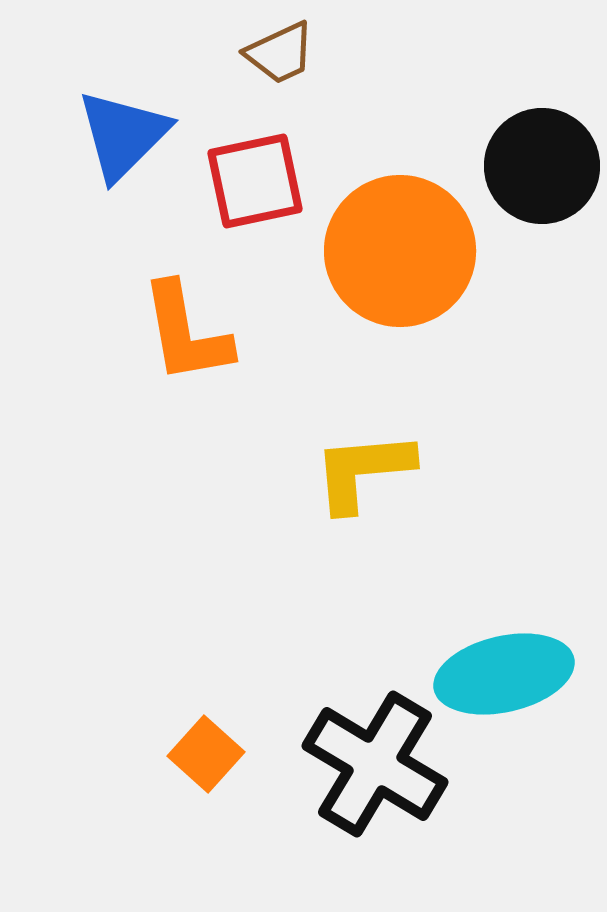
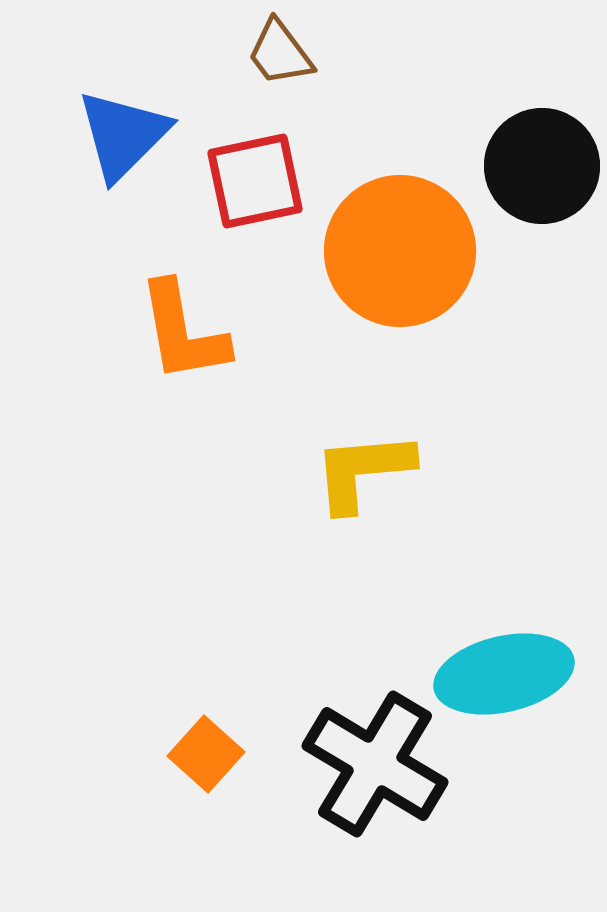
brown trapezoid: rotated 78 degrees clockwise
orange L-shape: moved 3 px left, 1 px up
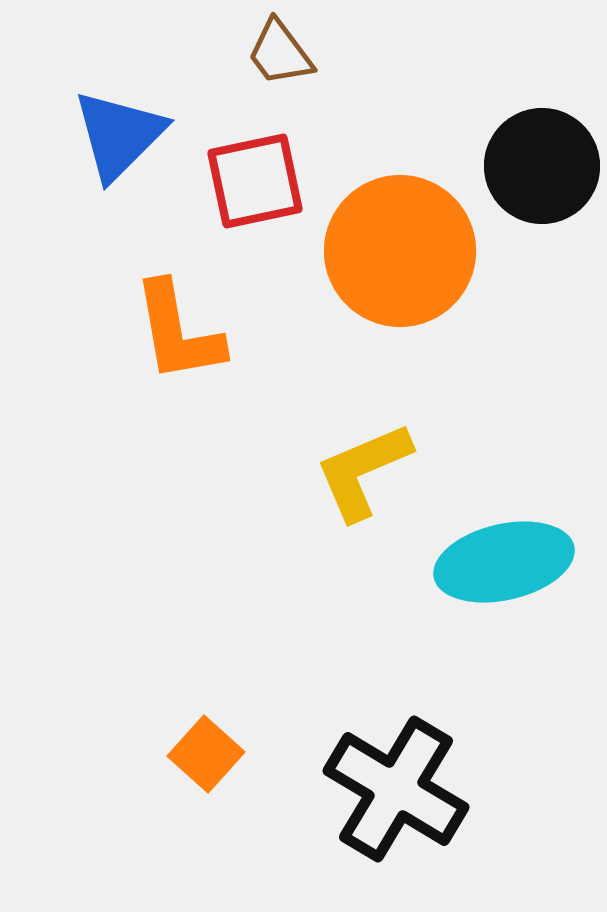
blue triangle: moved 4 px left
orange L-shape: moved 5 px left
yellow L-shape: rotated 18 degrees counterclockwise
cyan ellipse: moved 112 px up
black cross: moved 21 px right, 25 px down
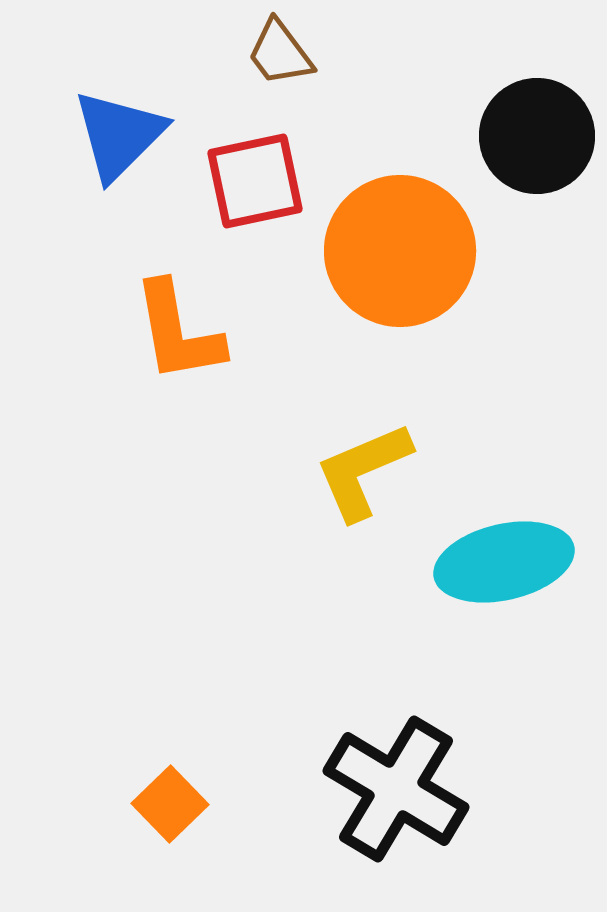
black circle: moved 5 px left, 30 px up
orange square: moved 36 px left, 50 px down; rotated 4 degrees clockwise
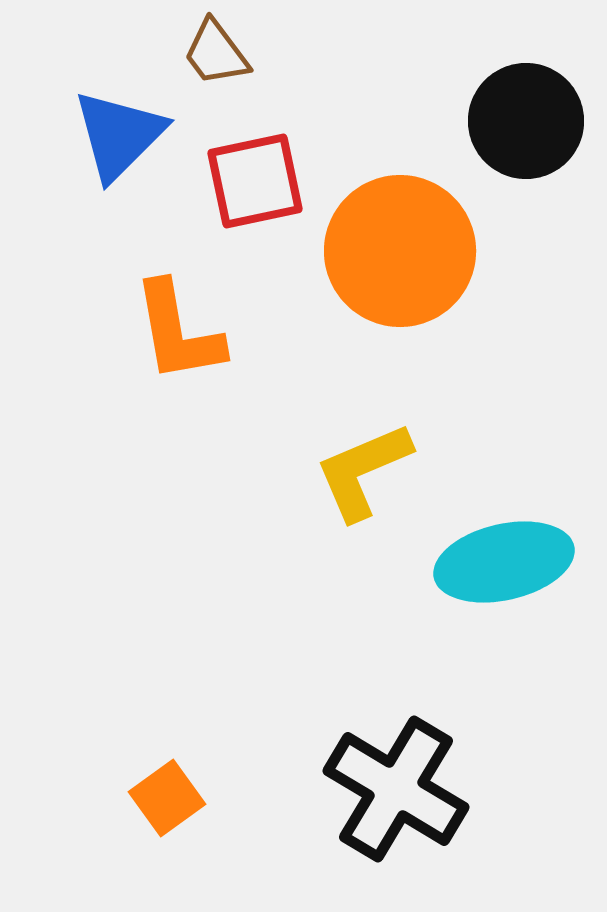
brown trapezoid: moved 64 px left
black circle: moved 11 px left, 15 px up
orange square: moved 3 px left, 6 px up; rotated 8 degrees clockwise
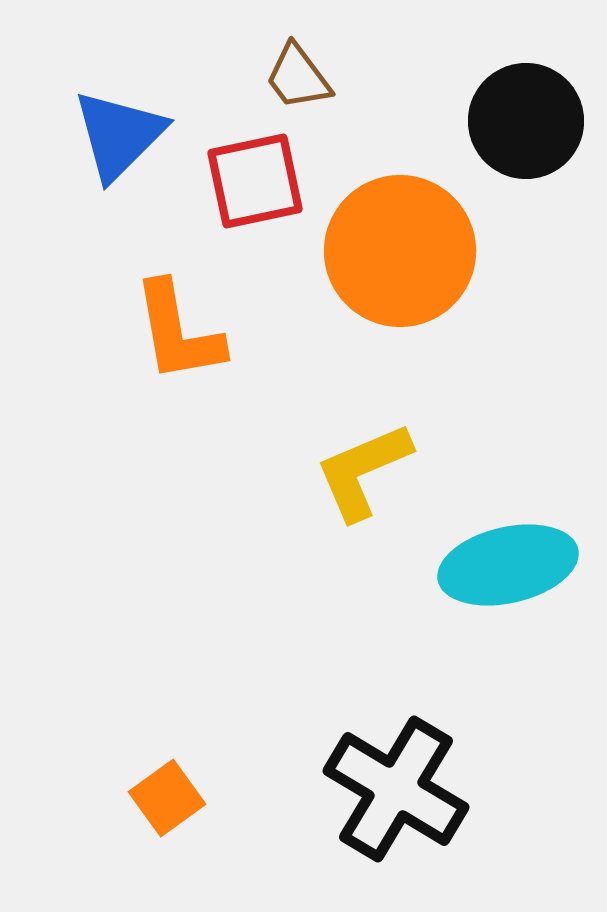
brown trapezoid: moved 82 px right, 24 px down
cyan ellipse: moved 4 px right, 3 px down
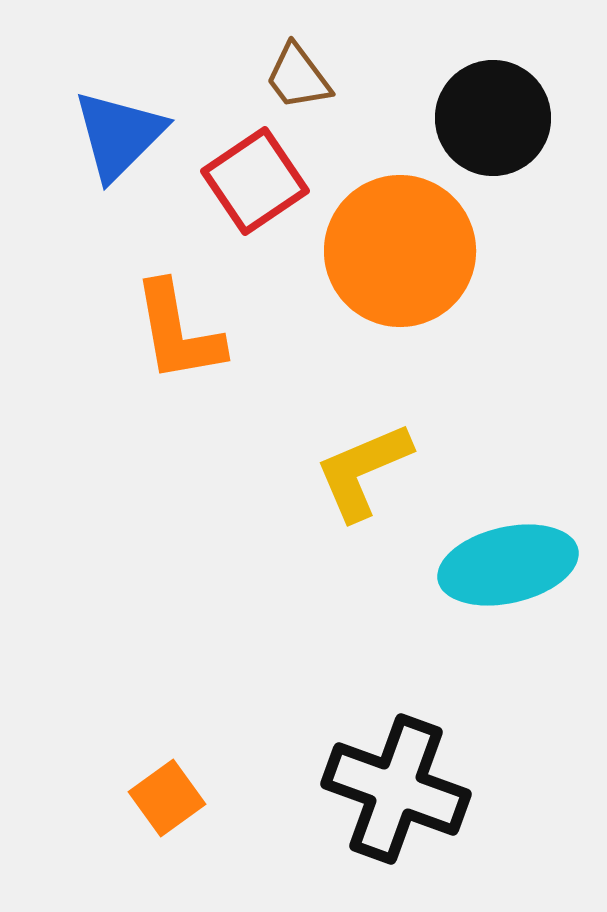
black circle: moved 33 px left, 3 px up
red square: rotated 22 degrees counterclockwise
black cross: rotated 11 degrees counterclockwise
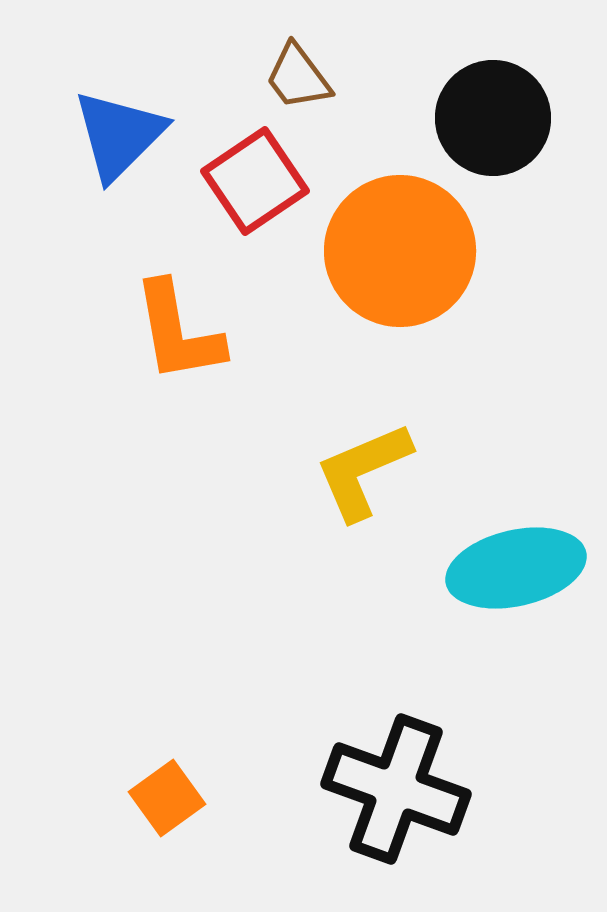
cyan ellipse: moved 8 px right, 3 px down
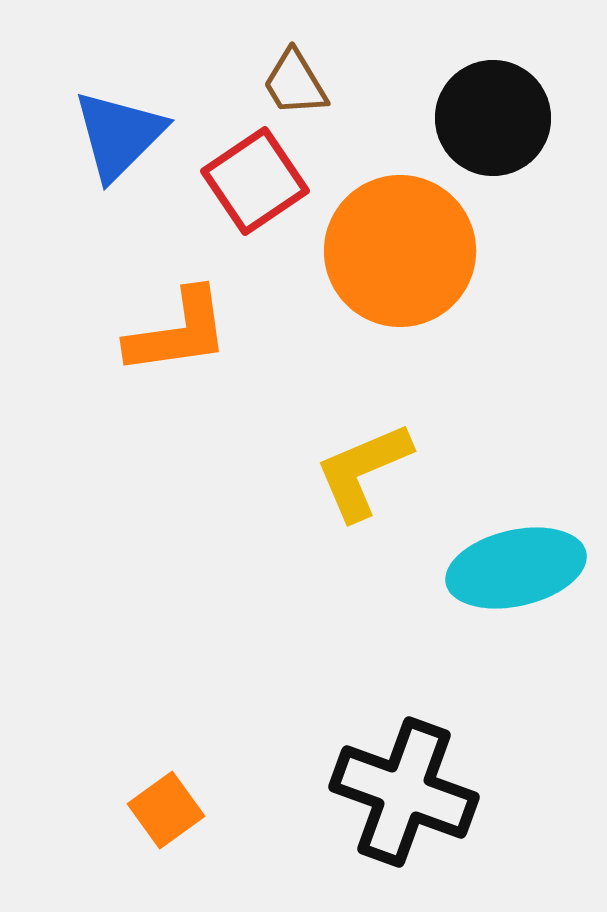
brown trapezoid: moved 3 px left, 6 px down; rotated 6 degrees clockwise
orange L-shape: rotated 88 degrees counterclockwise
black cross: moved 8 px right, 3 px down
orange square: moved 1 px left, 12 px down
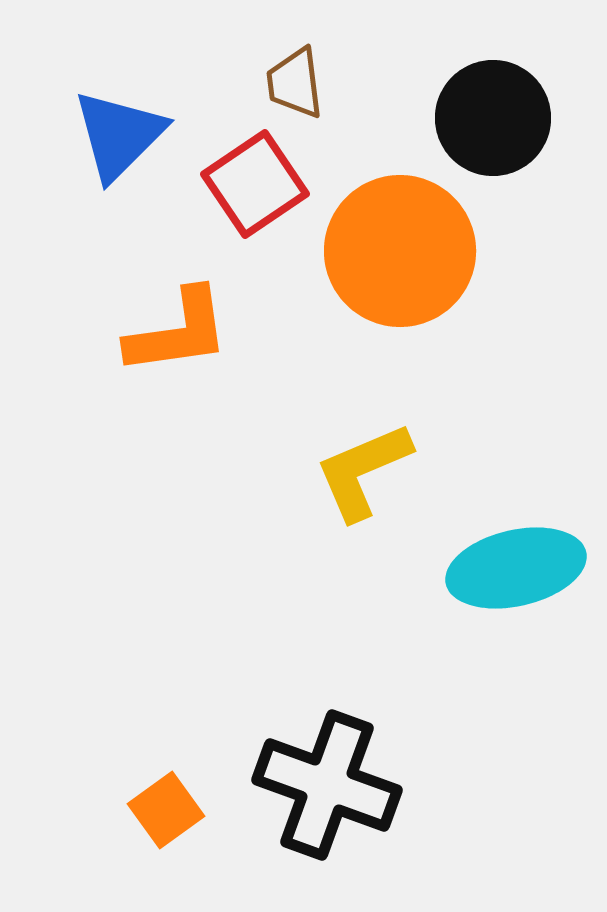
brown trapezoid: rotated 24 degrees clockwise
red square: moved 3 px down
black cross: moved 77 px left, 7 px up
